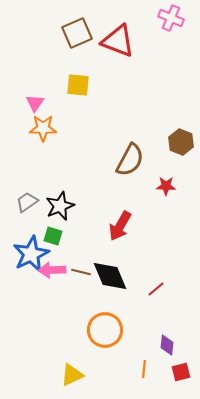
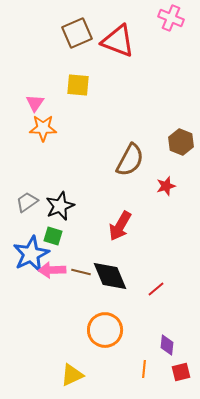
red star: rotated 18 degrees counterclockwise
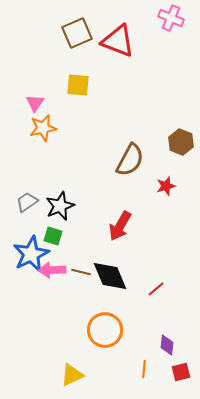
orange star: rotated 12 degrees counterclockwise
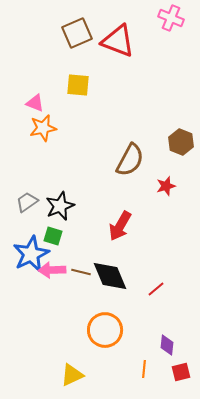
pink triangle: rotated 42 degrees counterclockwise
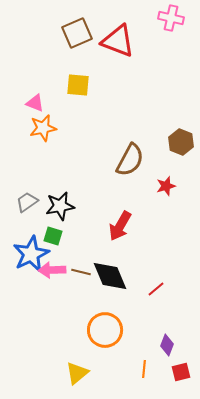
pink cross: rotated 10 degrees counterclockwise
black star: rotated 12 degrees clockwise
purple diamond: rotated 15 degrees clockwise
yellow triangle: moved 5 px right, 2 px up; rotated 15 degrees counterclockwise
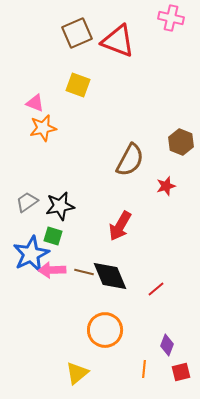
yellow square: rotated 15 degrees clockwise
brown line: moved 3 px right
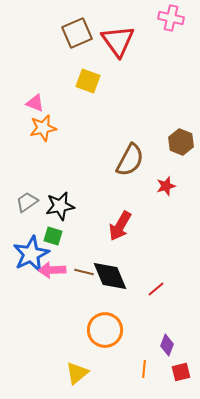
red triangle: rotated 33 degrees clockwise
yellow square: moved 10 px right, 4 px up
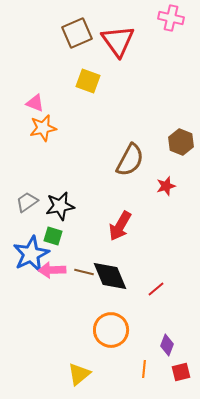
orange circle: moved 6 px right
yellow triangle: moved 2 px right, 1 px down
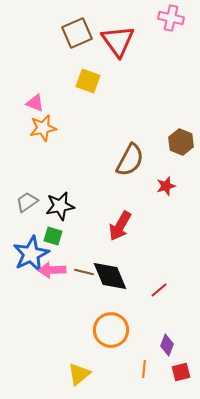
red line: moved 3 px right, 1 px down
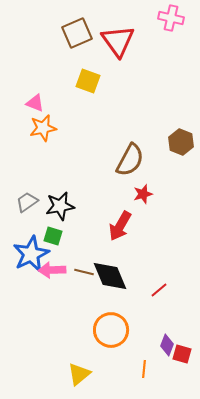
red star: moved 23 px left, 8 px down
red square: moved 1 px right, 18 px up; rotated 30 degrees clockwise
